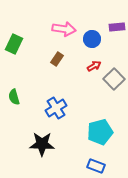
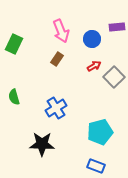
pink arrow: moved 3 px left, 2 px down; rotated 60 degrees clockwise
gray square: moved 2 px up
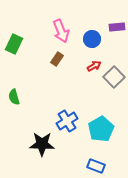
blue cross: moved 11 px right, 13 px down
cyan pentagon: moved 1 px right, 3 px up; rotated 15 degrees counterclockwise
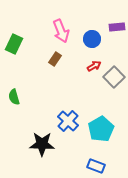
brown rectangle: moved 2 px left
blue cross: moved 1 px right; rotated 15 degrees counterclockwise
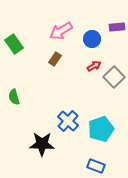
pink arrow: rotated 80 degrees clockwise
green rectangle: rotated 60 degrees counterclockwise
cyan pentagon: rotated 10 degrees clockwise
